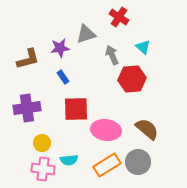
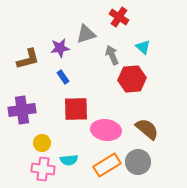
purple cross: moved 5 px left, 2 px down
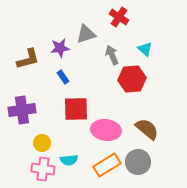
cyan triangle: moved 2 px right, 2 px down
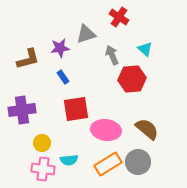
red square: rotated 8 degrees counterclockwise
orange rectangle: moved 1 px right, 1 px up
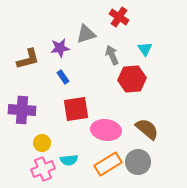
cyan triangle: rotated 14 degrees clockwise
purple cross: rotated 12 degrees clockwise
pink cross: rotated 30 degrees counterclockwise
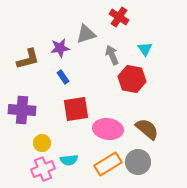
red hexagon: rotated 16 degrees clockwise
pink ellipse: moved 2 px right, 1 px up
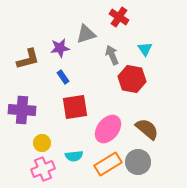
red square: moved 1 px left, 2 px up
pink ellipse: rotated 60 degrees counterclockwise
cyan semicircle: moved 5 px right, 4 px up
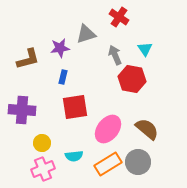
gray arrow: moved 3 px right
blue rectangle: rotated 48 degrees clockwise
